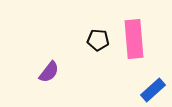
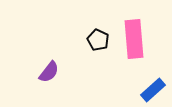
black pentagon: rotated 20 degrees clockwise
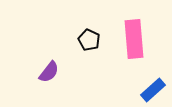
black pentagon: moved 9 px left
